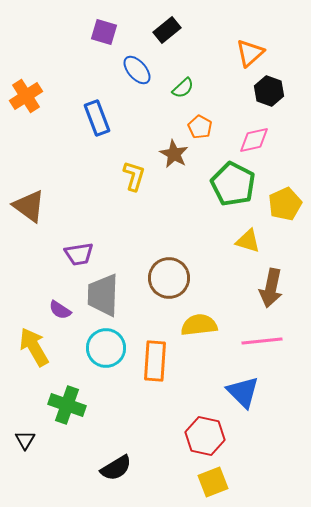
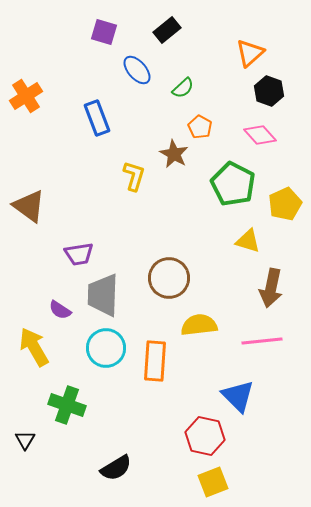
pink diamond: moved 6 px right, 5 px up; rotated 60 degrees clockwise
blue triangle: moved 5 px left, 4 px down
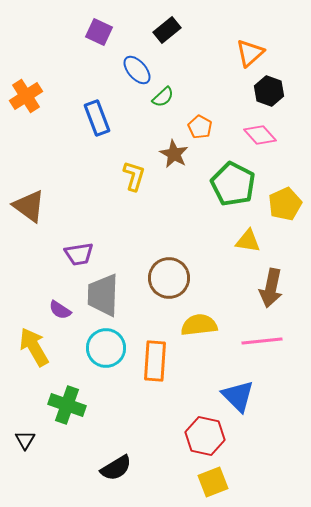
purple square: moved 5 px left; rotated 8 degrees clockwise
green semicircle: moved 20 px left, 9 px down
yellow triangle: rotated 8 degrees counterclockwise
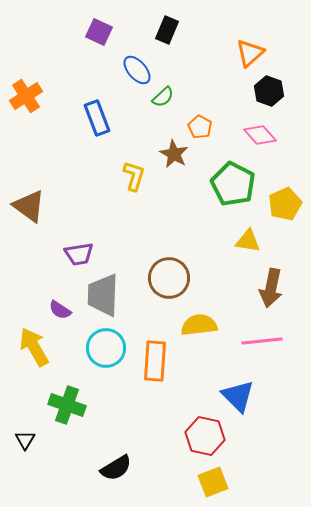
black rectangle: rotated 28 degrees counterclockwise
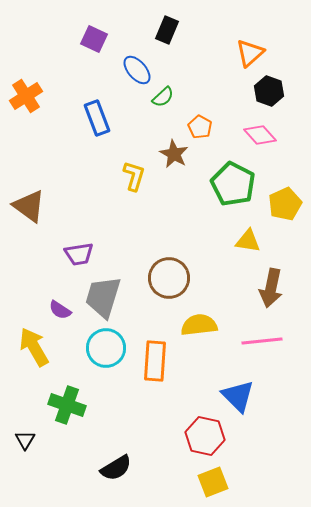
purple square: moved 5 px left, 7 px down
gray trapezoid: moved 2 px down; rotated 15 degrees clockwise
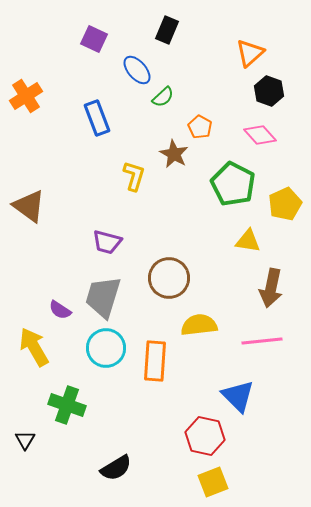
purple trapezoid: moved 28 px right, 12 px up; rotated 24 degrees clockwise
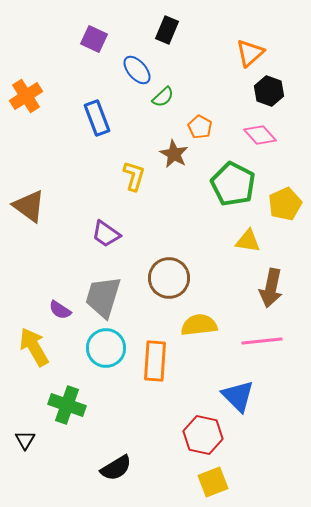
purple trapezoid: moved 1 px left, 8 px up; rotated 20 degrees clockwise
red hexagon: moved 2 px left, 1 px up
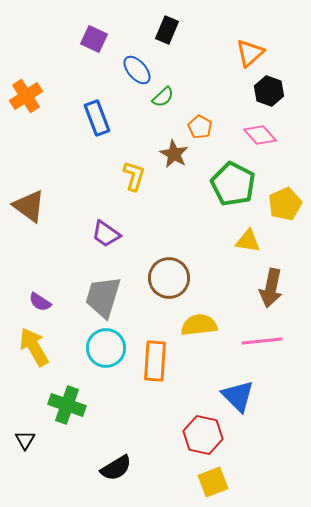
purple semicircle: moved 20 px left, 8 px up
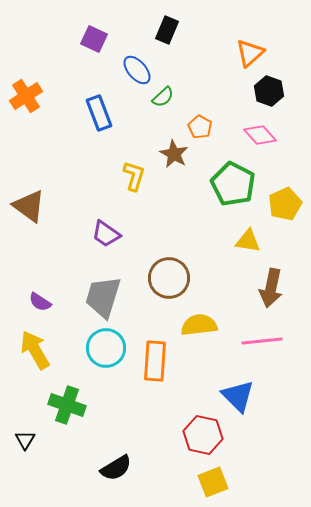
blue rectangle: moved 2 px right, 5 px up
yellow arrow: moved 1 px right, 3 px down
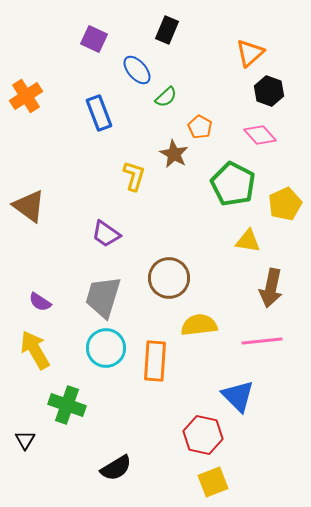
green semicircle: moved 3 px right
